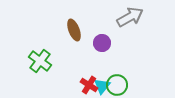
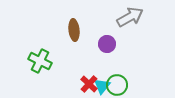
brown ellipse: rotated 15 degrees clockwise
purple circle: moved 5 px right, 1 px down
green cross: rotated 10 degrees counterclockwise
red cross: moved 1 px up; rotated 12 degrees clockwise
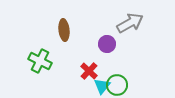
gray arrow: moved 6 px down
brown ellipse: moved 10 px left
red cross: moved 13 px up
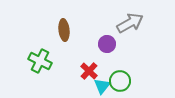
green circle: moved 3 px right, 4 px up
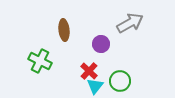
purple circle: moved 6 px left
cyan triangle: moved 7 px left
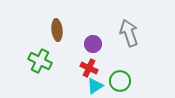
gray arrow: moved 1 px left, 10 px down; rotated 80 degrees counterclockwise
brown ellipse: moved 7 px left
purple circle: moved 8 px left
red cross: moved 3 px up; rotated 18 degrees counterclockwise
cyan triangle: rotated 18 degrees clockwise
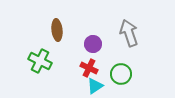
green circle: moved 1 px right, 7 px up
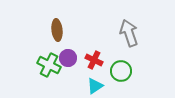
purple circle: moved 25 px left, 14 px down
green cross: moved 9 px right, 4 px down
red cross: moved 5 px right, 8 px up
green circle: moved 3 px up
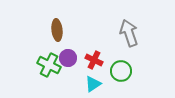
cyan triangle: moved 2 px left, 2 px up
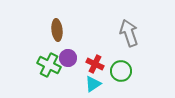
red cross: moved 1 px right, 4 px down
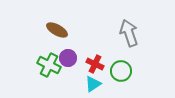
brown ellipse: rotated 55 degrees counterclockwise
